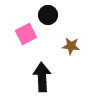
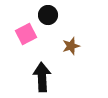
brown star: rotated 24 degrees counterclockwise
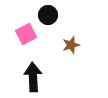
brown star: moved 1 px up
black arrow: moved 9 px left
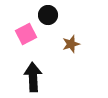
brown star: moved 1 px up
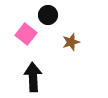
pink square: rotated 25 degrees counterclockwise
brown star: moved 2 px up
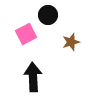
pink square: rotated 25 degrees clockwise
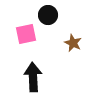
pink square: rotated 15 degrees clockwise
brown star: moved 2 px right, 1 px down; rotated 30 degrees counterclockwise
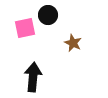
pink square: moved 1 px left, 6 px up
black arrow: rotated 8 degrees clockwise
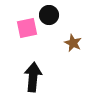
black circle: moved 1 px right
pink square: moved 2 px right
